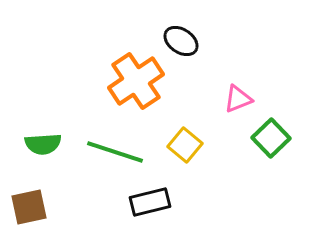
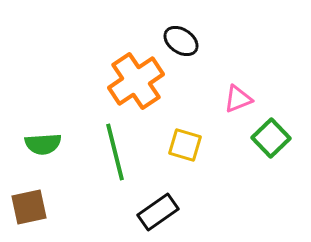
yellow square: rotated 24 degrees counterclockwise
green line: rotated 58 degrees clockwise
black rectangle: moved 8 px right, 10 px down; rotated 21 degrees counterclockwise
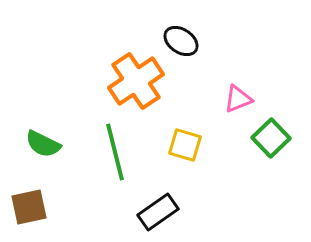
green semicircle: rotated 30 degrees clockwise
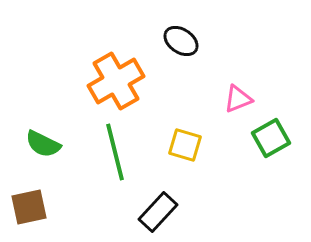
orange cross: moved 20 px left; rotated 4 degrees clockwise
green square: rotated 15 degrees clockwise
black rectangle: rotated 12 degrees counterclockwise
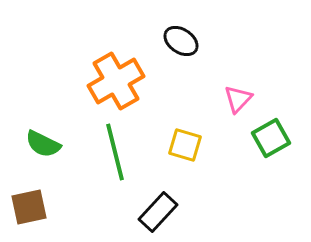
pink triangle: rotated 24 degrees counterclockwise
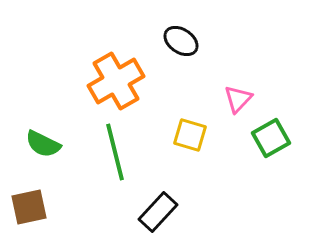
yellow square: moved 5 px right, 10 px up
